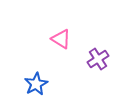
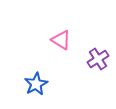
pink triangle: moved 1 px down
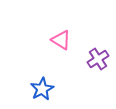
blue star: moved 6 px right, 5 px down
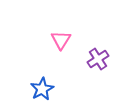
pink triangle: rotated 30 degrees clockwise
